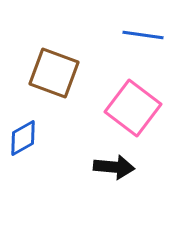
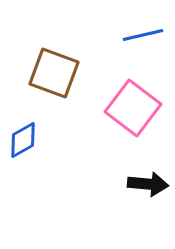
blue line: rotated 21 degrees counterclockwise
blue diamond: moved 2 px down
black arrow: moved 34 px right, 17 px down
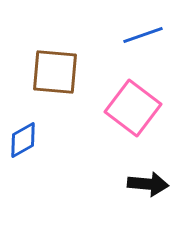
blue line: rotated 6 degrees counterclockwise
brown square: moved 1 px right, 1 px up; rotated 15 degrees counterclockwise
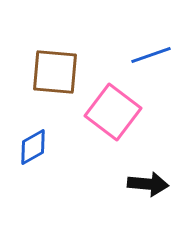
blue line: moved 8 px right, 20 px down
pink square: moved 20 px left, 4 px down
blue diamond: moved 10 px right, 7 px down
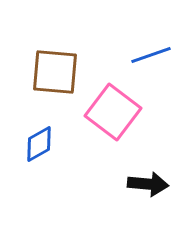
blue diamond: moved 6 px right, 3 px up
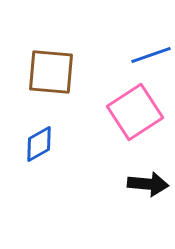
brown square: moved 4 px left
pink square: moved 22 px right; rotated 20 degrees clockwise
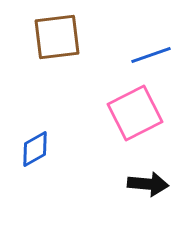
brown square: moved 6 px right, 35 px up; rotated 12 degrees counterclockwise
pink square: moved 1 px down; rotated 6 degrees clockwise
blue diamond: moved 4 px left, 5 px down
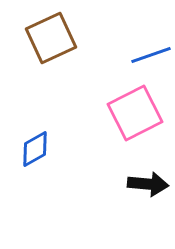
brown square: moved 6 px left, 1 px down; rotated 18 degrees counterclockwise
